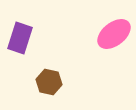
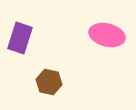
pink ellipse: moved 7 px left, 1 px down; rotated 52 degrees clockwise
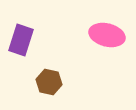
purple rectangle: moved 1 px right, 2 px down
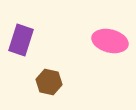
pink ellipse: moved 3 px right, 6 px down
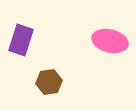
brown hexagon: rotated 20 degrees counterclockwise
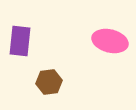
purple rectangle: moved 1 px left, 1 px down; rotated 12 degrees counterclockwise
